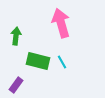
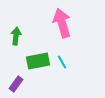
pink arrow: moved 1 px right
green rectangle: rotated 25 degrees counterclockwise
purple rectangle: moved 1 px up
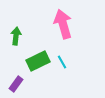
pink arrow: moved 1 px right, 1 px down
green rectangle: rotated 15 degrees counterclockwise
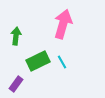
pink arrow: rotated 32 degrees clockwise
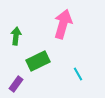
cyan line: moved 16 px right, 12 px down
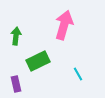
pink arrow: moved 1 px right, 1 px down
purple rectangle: rotated 49 degrees counterclockwise
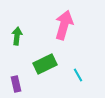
green arrow: moved 1 px right
green rectangle: moved 7 px right, 3 px down
cyan line: moved 1 px down
